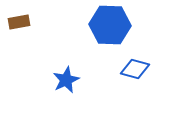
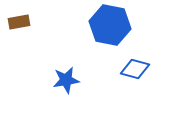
blue hexagon: rotated 9 degrees clockwise
blue star: rotated 16 degrees clockwise
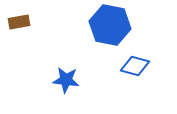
blue diamond: moved 3 px up
blue star: rotated 16 degrees clockwise
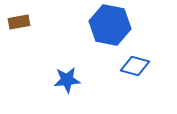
blue star: moved 1 px right; rotated 12 degrees counterclockwise
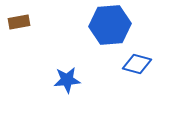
blue hexagon: rotated 15 degrees counterclockwise
blue diamond: moved 2 px right, 2 px up
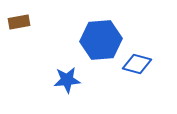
blue hexagon: moved 9 px left, 15 px down
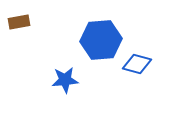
blue star: moved 2 px left
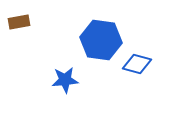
blue hexagon: rotated 12 degrees clockwise
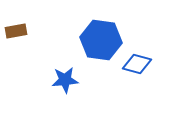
brown rectangle: moved 3 px left, 9 px down
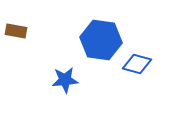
brown rectangle: rotated 20 degrees clockwise
